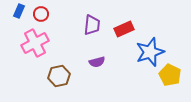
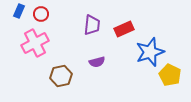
brown hexagon: moved 2 px right
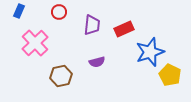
red circle: moved 18 px right, 2 px up
pink cross: rotated 16 degrees counterclockwise
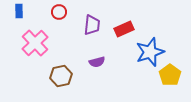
blue rectangle: rotated 24 degrees counterclockwise
yellow pentagon: rotated 10 degrees clockwise
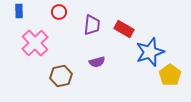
red rectangle: rotated 54 degrees clockwise
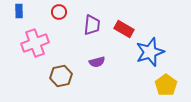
pink cross: rotated 24 degrees clockwise
yellow pentagon: moved 4 px left, 10 px down
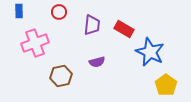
blue star: rotated 28 degrees counterclockwise
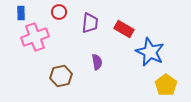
blue rectangle: moved 2 px right, 2 px down
purple trapezoid: moved 2 px left, 2 px up
pink cross: moved 6 px up
purple semicircle: rotated 84 degrees counterclockwise
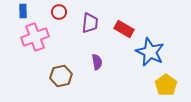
blue rectangle: moved 2 px right, 2 px up
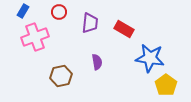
blue rectangle: rotated 32 degrees clockwise
blue star: moved 6 px down; rotated 16 degrees counterclockwise
